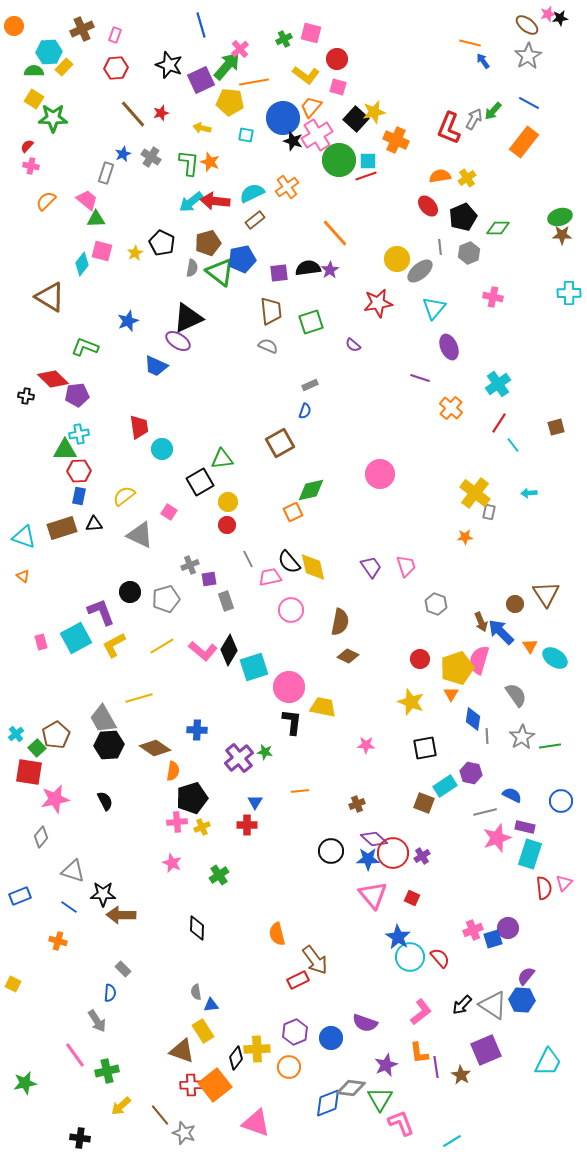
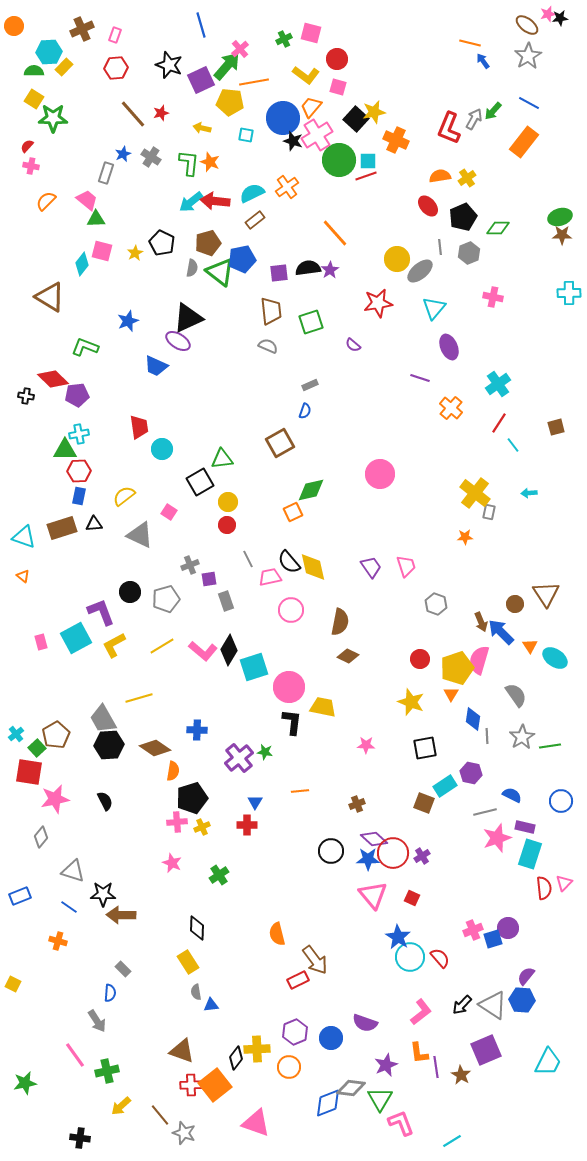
yellow rectangle at (203, 1031): moved 15 px left, 69 px up
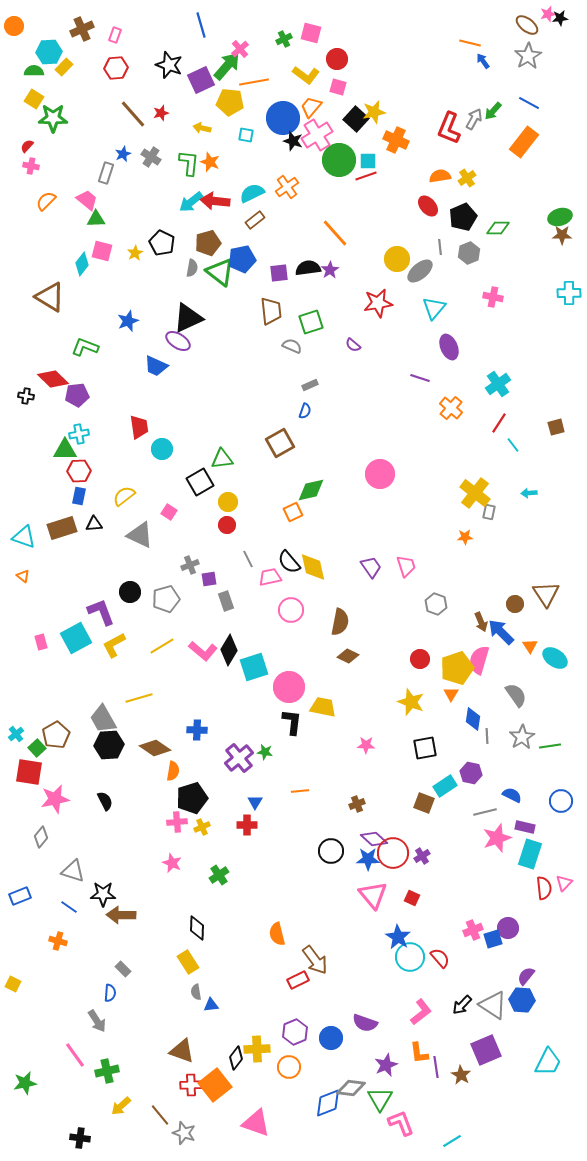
gray semicircle at (268, 346): moved 24 px right
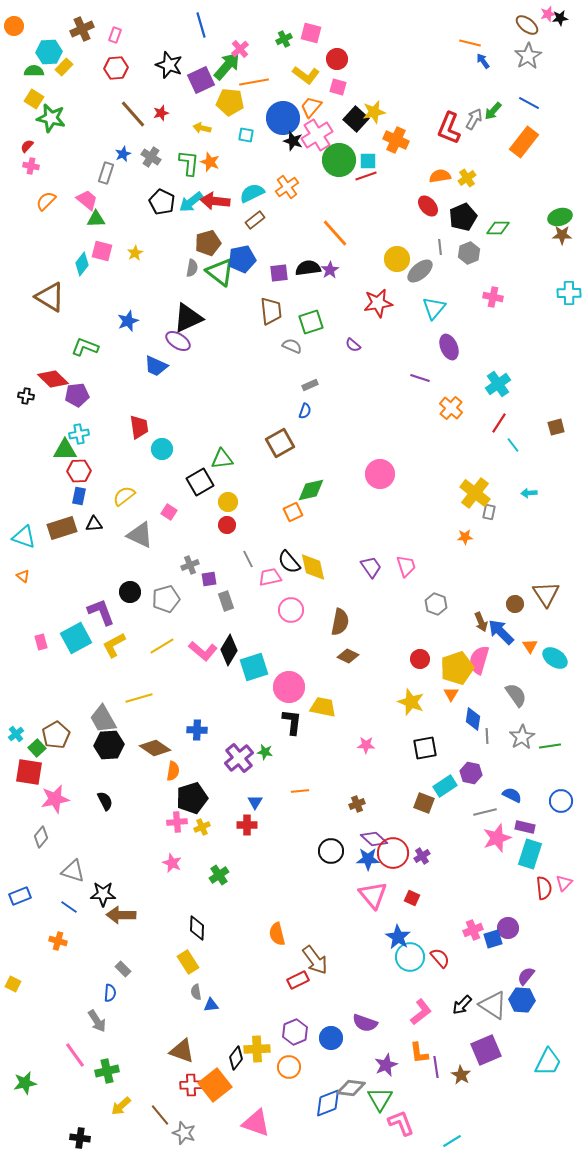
green star at (53, 118): moved 2 px left; rotated 12 degrees clockwise
black pentagon at (162, 243): moved 41 px up
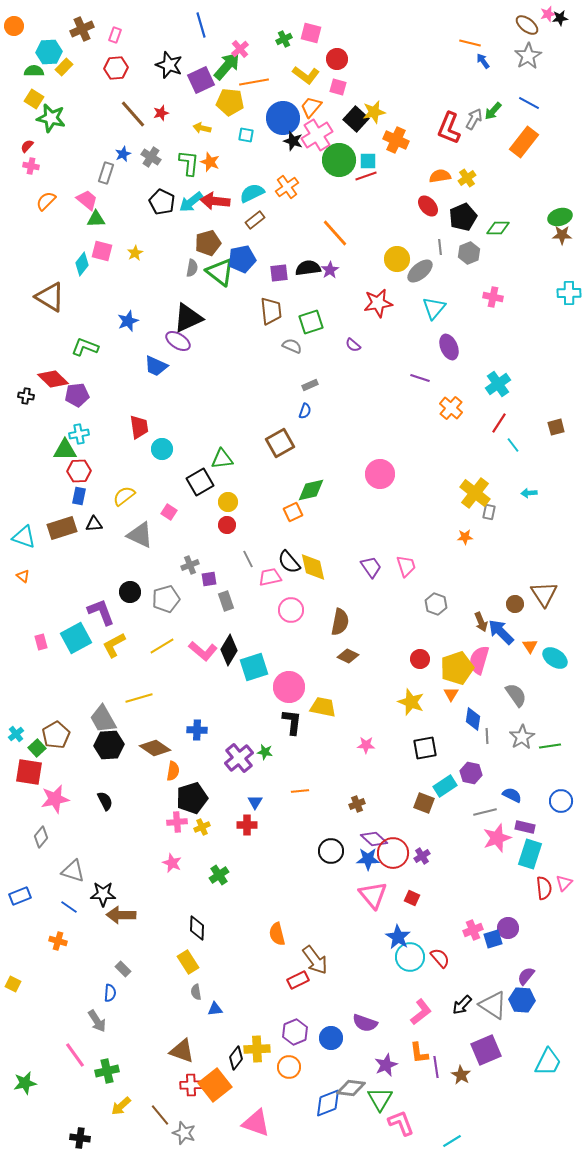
brown triangle at (546, 594): moved 2 px left
blue triangle at (211, 1005): moved 4 px right, 4 px down
